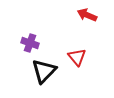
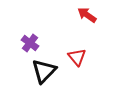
red arrow: rotated 12 degrees clockwise
purple cross: rotated 18 degrees clockwise
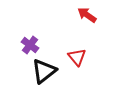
purple cross: moved 2 px down
black triangle: rotated 8 degrees clockwise
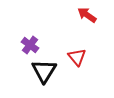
black triangle: rotated 20 degrees counterclockwise
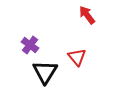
red arrow: rotated 18 degrees clockwise
black triangle: moved 1 px right, 1 px down
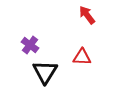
red triangle: moved 5 px right; rotated 48 degrees counterclockwise
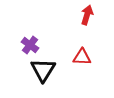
red arrow: rotated 54 degrees clockwise
black triangle: moved 2 px left, 2 px up
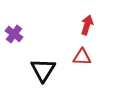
red arrow: moved 10 px down
purple cross: moved 16 px left, 11 px up
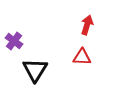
purple cross: moved 7 px down
black triangle: moved 8 px left
